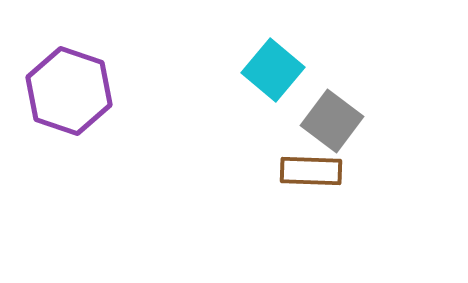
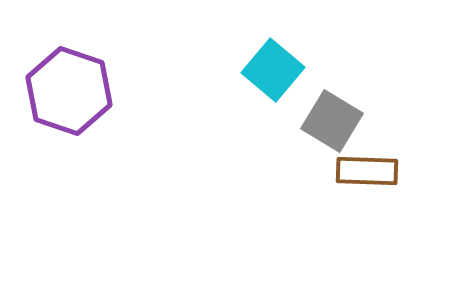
gray square: rotated 6 degrees counterclockwise
brown rectangle: moved 56 px right
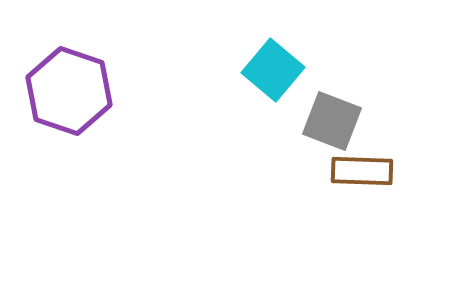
gray square: rotated 10 degrees counterclockwise
brown rectangle: moved 5 px left
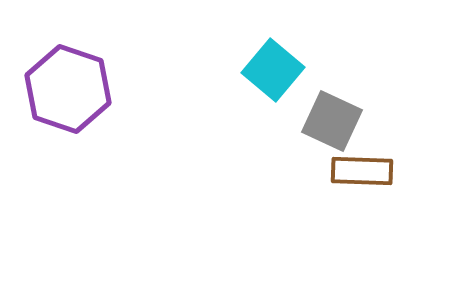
purple hexagon: moved 1 px left, 2 px up
gray square: rotated 4 degrees clockwise
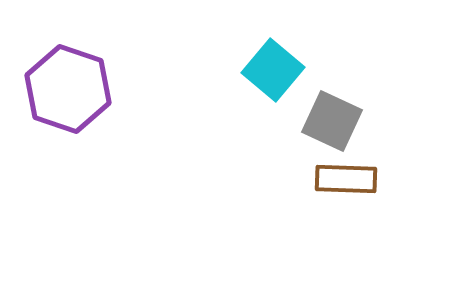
brown rectangle: moved 16 px left, 8 px down
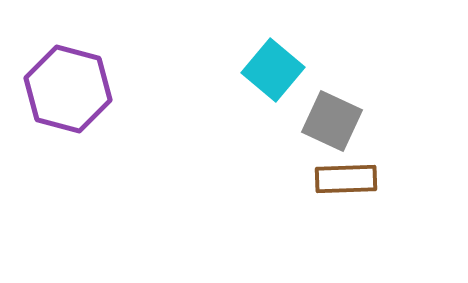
purple hexagon: rotated 4 degrees counterclockwise
brown rectangle: rotated 4 degrees counterclockwise
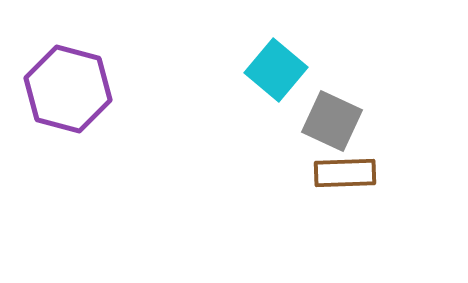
cyan square: moved 3 px right
brown rectangle: moved 1 px left, 6 px up
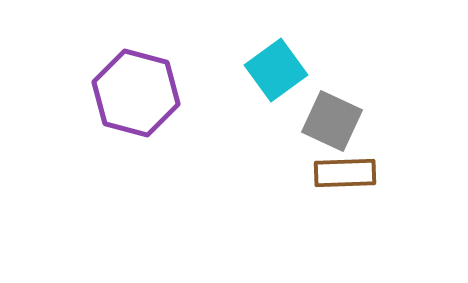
cyan square: rotated 14 degrees clockwise
purple hexagon: moved 68 px right, 4 px down
